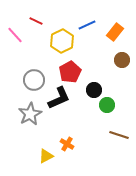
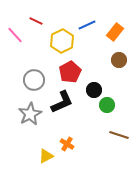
brown circle: moved 3 px left
black L-shape: moved 3 px right, 4 px down
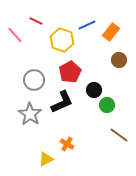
orange rectangle: moved 4 px left
yellow hexagon: moved 1 px up; rotated 15 degrees counterclockwise
gray star: rotated 10 degrees counterclockwise
brown line: rotated 18 degrees clockwise
yellow triangle: moved 3 px down
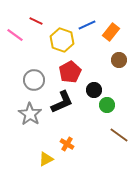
pink line: rotated 12 degrees counterclockwise
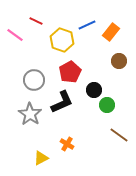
brown circle: moved 1 px down
yellow triangle: moved 5 px left, 1 px up
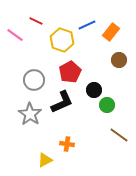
brown circle: moved 1 px up
orange cross: rotated 24 degrees counterclockwise
yellow triangle: moved 4 px right, 2 px down
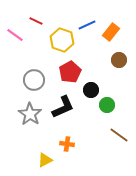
black circle: moved 3 px left
black L-shape: moved 1 px right, 5 px down
